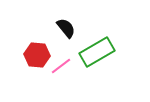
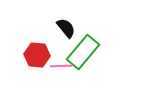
green rectangle: moved 14 px left; rotated 20 degrees counterclockwise
pink line: rotated 35 degrees clockwise
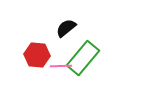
black semicircle: rotated 90 degrees counterclockwise
green rectangle: moved 6 px down
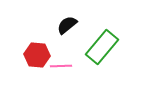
black semicircle: moved 1 px right, 3 px up
green rectangle: moved 19 px right, 11 px up
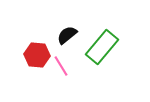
black semicircle: moved 10 px down
pink line: rotated 60 degrees clockwise
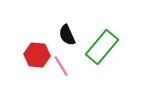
black semicircle: rotated 75 degrees counterclockwise
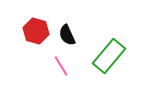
green rectangle: moved 7 px right, 9 px down
red hexagon: moved 1 px left, 24 px up; rotated 10 degrees clockwise
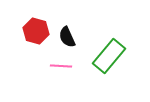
black semicircle: moved 2 px down
pink line: rotated 55 degrees counterclockwise
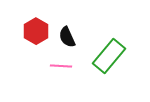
red hexagon: rotated 15 degrees clockwise
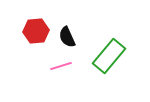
red hexagon: rotated 25 degrees clockwise
pink line: rotated 20 degrees counterclockwise
